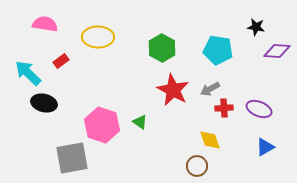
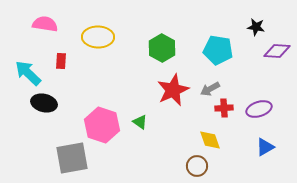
red rectangle: rotated 49 degrees counterclockwise
red star: rotated 20 degrees clockwise
purple ellipse: rotated 40 degrees counterclockwise
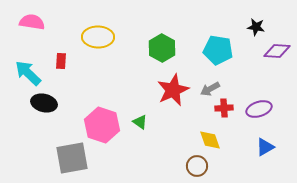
pink semicircle: moved 13 px left, 2 px up
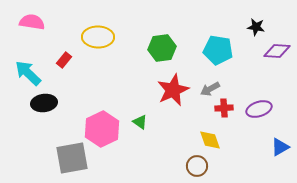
green hexagon: rotated 24 degrees clockwise
red rectangle: moved 3 px right, 1 px up; rotated 35 degrees clockwise
black ellipse: rotated 20 degrees counterclockwise
pink hexagon: moved 4 px down; rotated 16 degrees clockwise
blue triangle: moved 15 px right
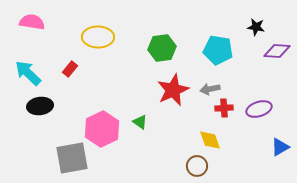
red rectangle: moved 6 px right, 9 px down
gray arrow: rotated 18 degrees clockwise
black ellipse: moved 4 px left, 3 px down
